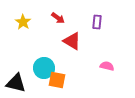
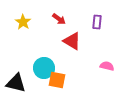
red arrow: moved 1 px right, 1 px down
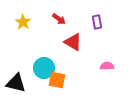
purple rectangle: rotated 16 degrees counterclockwise
red triangle: moved 1 px right, 1 px down
pink semicircle: rotated 16 degrees counterclockwise
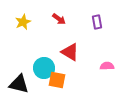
yellow star: rotated 14 degrees clockwise
red triangle: moved 3 px left, 10 px down
black triangle: moved 3 px right, 1 px down
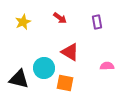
red arrow: moved 1 px right, 1 px up
orange square: moved 8 px right, 3 px down
black triangle: moved 5 px up
